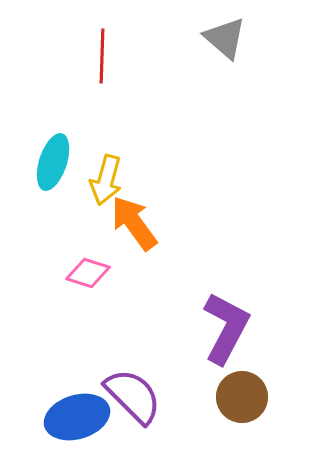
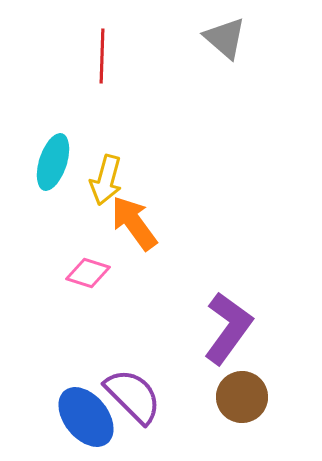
purple L-shape: moved 2 px right; rotated 8 degrees clockwise
blue ellipse: moved 9 px right; rotated 68 degrees clockwise
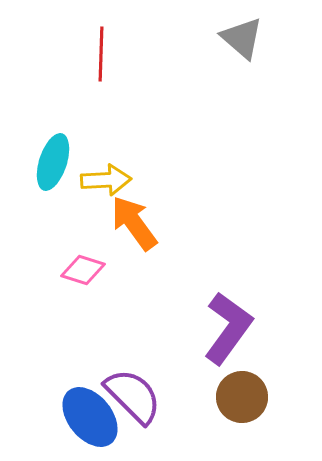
gray triangle: moved 17 px right
red line: moved 1 px left, 2 px up
yellow arrow: rotated 108 degrees counterclockwise
pink diamond: moved 5 px left, 3 px up
blue ellipse: moved 4 px right
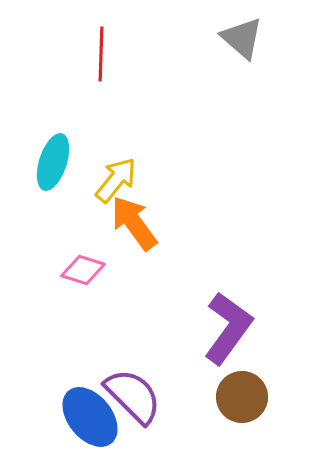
yellow arrow: moved 10 px right; rotated 48 degrees counterclockwise
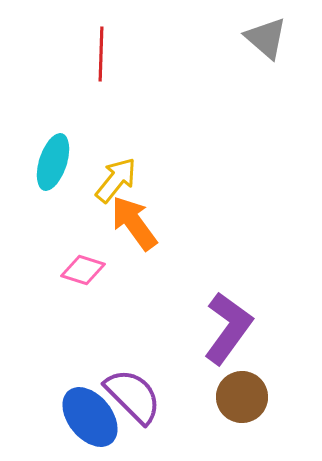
gray triangle: moved 24 px right
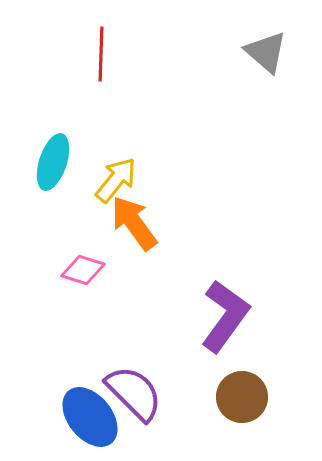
gray triangle: moved 14 px down
purple L-shape: moved 3 px left, 12 px up
purple semicircle: moved 1 px right, 3 px up
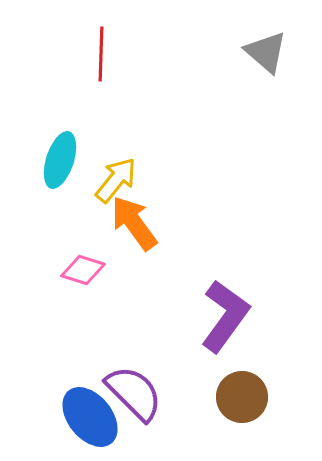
cyan ellipse: moved 7 px right, 2 px up
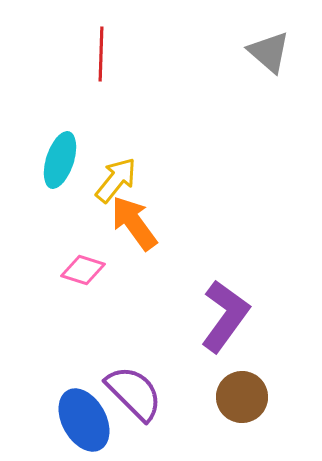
gray triangle: moved 3 px right
blue ellipse: moved 6 px left, 3 px down; rotated 10 degrees clockwise
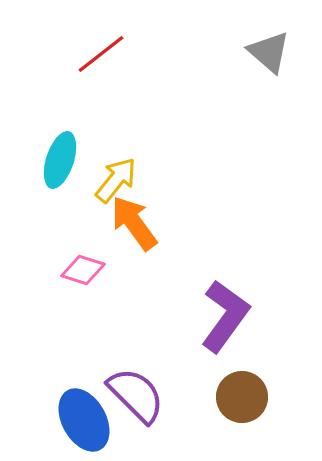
red line: rotated 50 degrees clockwise
purple semicircle: moved 2 px right, 2 px down
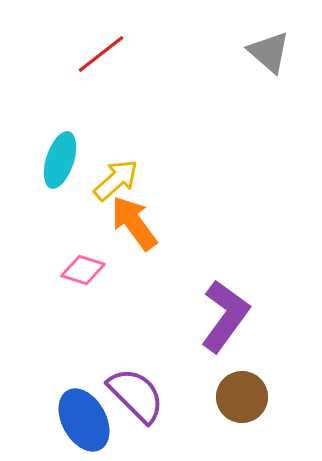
yellow arrow: rotated 9 degrees clockwise
